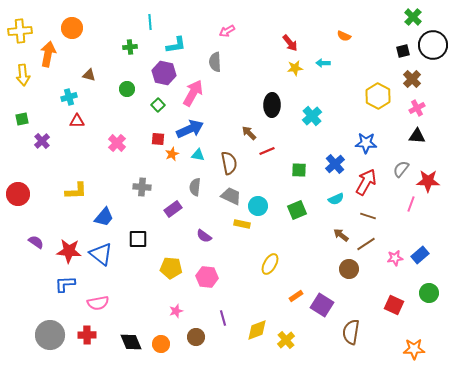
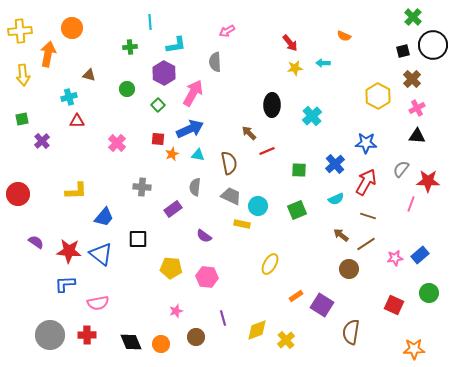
purple hexagon at (164, 73): rotated 15 degrees clockwise
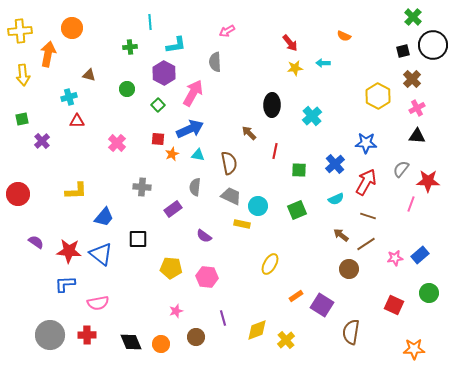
red line at (267, 151): moved 8 px right; rotated 56 degrees counterclockwise
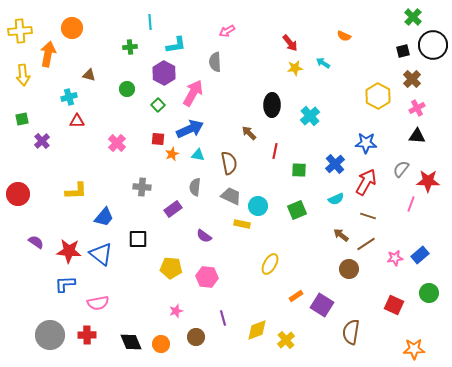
cyan arrow at (323, 63): rotated 32 degrees clockwise
cyan cross at (312, 116): moved 2 px left
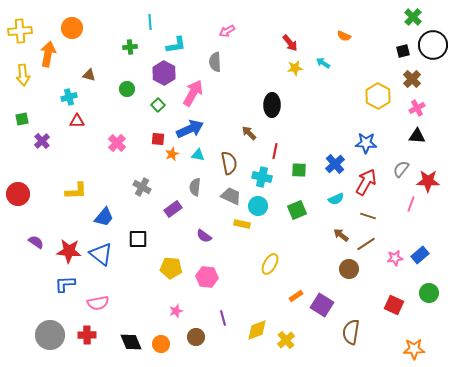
cyan cross at (310, 116): moved 48 px left, 61 px down; rotated 36 degrees counterclockwise
gray cross at (142, 187): rotated 24 degrees clockwise
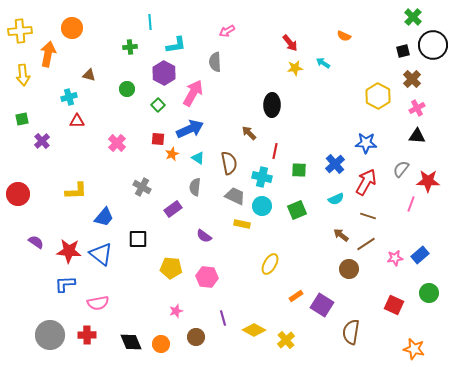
cyan triangle at (198, 155): moved 3 px down; rotated 24 degrees clockwise
gray trapezoid at (231, 196): moved 4 px right
cyan circle at (258, 206): moved 4 px right
yellow diamond at (257, 330): moved 3 px left; rotated 50 degrees clockwise
orange star at (414, 349): rotated 15 degrees clockwise
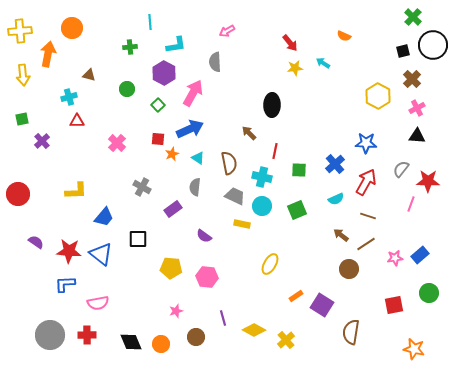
red square at (394, 305): rotated 36 degrees counterclockwise
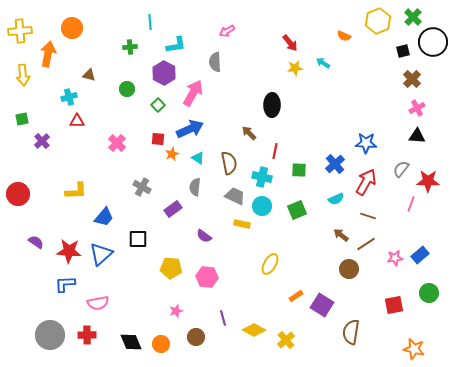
black circle at (433, 45): moved 3 px up
yellow hexagon at (378, 96): moved 75 px up; rotated 10 degrees clockwise
blue triangle at (101, 254): rotated 40 degrees clockwise
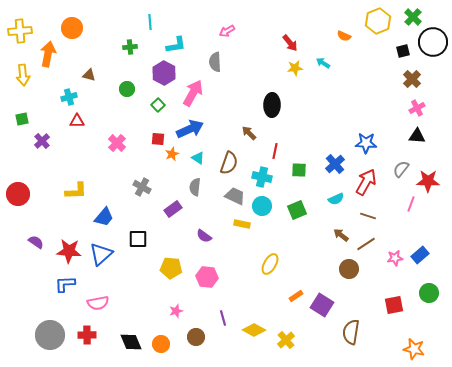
brown semicircle at (229, 163): rotated 30 degrees clockwise
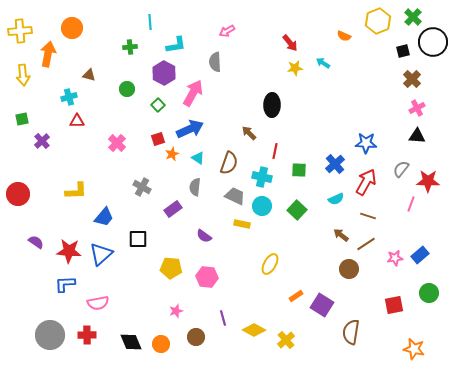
red square at (158, 139): rotated 24 degrees counterclockwise
green square at (297, 210): rotated 24 degrees counterclockwise
